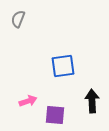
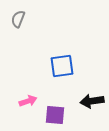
blue square: moved 1 px left
black arrow: rotated 95 degrees counterclockwise
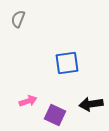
blue square: moved 5 px right, 3 px up
black arrow: moved 1 px left, 3 px down
purple square: rotated 20 degrees clockwise
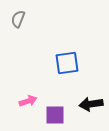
purple square: rotated 25 degrees counterclockwise
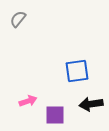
gray semicircle: rotated 18 degrees clockwise
blue square: moved 10 px right, 8 px down
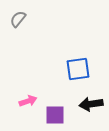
blue square: moved 1 px right, 2 px up
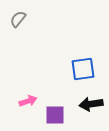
blue square: moved 5 px right
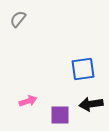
purple square: moved 5 px right
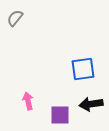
gray semicircle: moved 3 px left, 1 px up
pink arrow: rotated 84 degrees counterclockwise
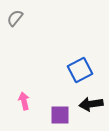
blue square: moved 3 px left, 1 px down; rotated 20 degrees counterclockwise
pink arrow: moved 4 px left
